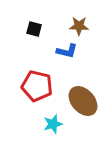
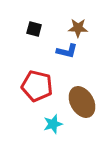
brown star: moved 1 px left, 2 px down
brown ellipse: moved 1 px left, 1 px down; rotated 12 degrees clockwise
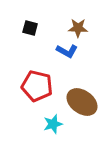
black square: moved 4 px left, 1 px up
blue L-shape: rotated 15 degrees clockwise
brown ellipse: rotated 24 degrees counterclockwise
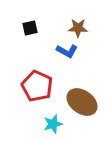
black square: rotated 28 degrees counterclockwise
red pentagon: rotated 12 degrees clockwise
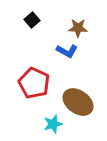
black square: moved 2 px right, 8 px up; rotated 28 degrees counterclockwise
red pentagon: moved 3 px left, 3 px up
brown ellipse: moved 4 px left
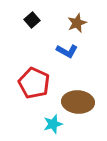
brown star: moved 1 px left, 5 px up; rotated 24 degrees counterclockwise
brown ellipse: rotated 32 degrees counterclockwise
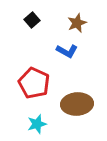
brown ellipse: moved 1 px left, 2 px down; rotated 8 degrees counterclockwise
cyan star: moved 16 px left
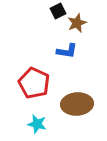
black square: moved 26 px right, 9 px up; rotated 14 degrees clockwise
blue L-shape: rotated 20 degrees counterclockwise
cyan star: rotated 30 degrees clockwise
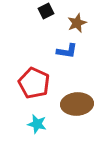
black square: moved 12 px left
